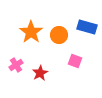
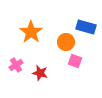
blue rectangle: moved 1 px left
orange circle: moved 7 px right, 7 px down
red star: rotated 28 degrees counterclockwise
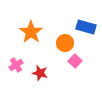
orange circle: moved 1 px left, 1 px down
pink square: rotated 24 degrees clockwise
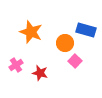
blue rectangle: moved 3 px down
orange star: rotated 15 degrees counterclockwise
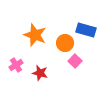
orange star: moved 4 px right, 3 px down
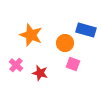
orange star: moved 4 px left
pink square: moved 2 px left, 3 px down; rotated 24 degrees counterclockwise
pink cross: rotated 16 degrees counterclockwise
